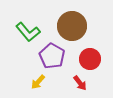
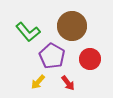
red arrow: moved 12 px left
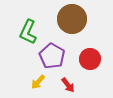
brown circle: moved 7 px up
green L-shape: rotated 65 degrees clockwise
red arrow: moved 2 px down
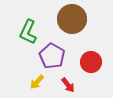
red circle: moved 1 px right, 3 px down
yellow arrow: moved 1 px left
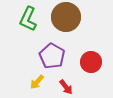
brown circle: moved 6 px left, 2 px up
green L-shape: moved 13 px up
red arrow: moved 2 px left, 2 px down
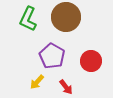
red circle: moved 1 px up
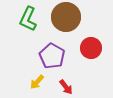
red circle: moved 13 px up
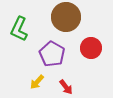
green L-shape: moved 9 px left, 10 px down
purple pentagon: moved 2 px up
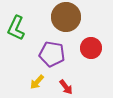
green L-shape: moved 3 px left, 1 px up
purple pentagon: rotated 20 degrees counterclockwise
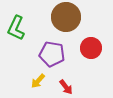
yellow arrow: moved 1 px right, 1 px up
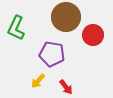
red circle: moved 2 px right, 13 px up
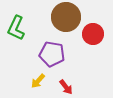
red circle: moved 1 px up
